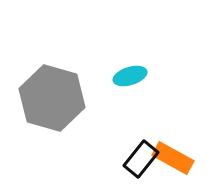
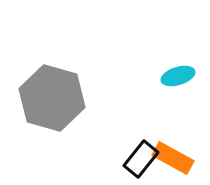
cyan ellipse: moved 48 px right
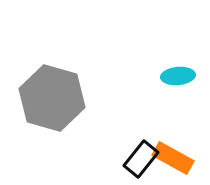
cyan ellipse: rotated 12 degrees clockwise
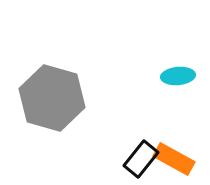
orange rectangle: moved 1 px right, 1 px down
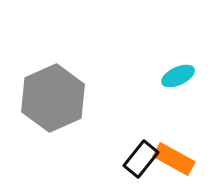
cyan ellipse: rotated 20 degrees counterclockwise
gray hexagon: moved 1 px right; rotated 20 degrees clockwise
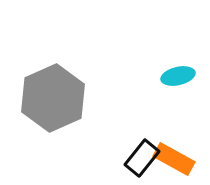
cyan ellipse: rotated 12 degrees clockwise
black rectangle: moved 1 px right, 1 px up
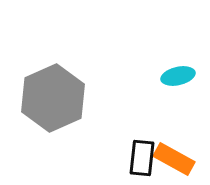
black rectangle: rotated 33 degrees counterclockwise
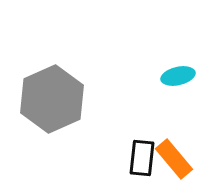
gray hexagon: moved 1 px left, 1 px down
orange rectangle: rotated 21 degrees clockwise
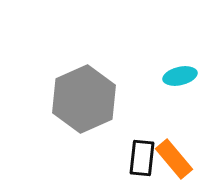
cyan ellipse: moved 2 px right
gray hexagon: moved 32 px right
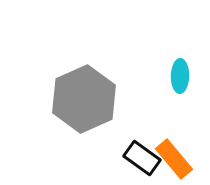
cyan ellipse: rotated 76 degrees counterclockwise
black rectangle: rotated 60 degrees counterclockwise
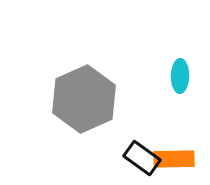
orange rectangle: rotated 51 degrees counterclockwise
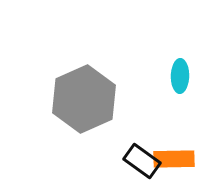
black rectangle: moved 3 px down
